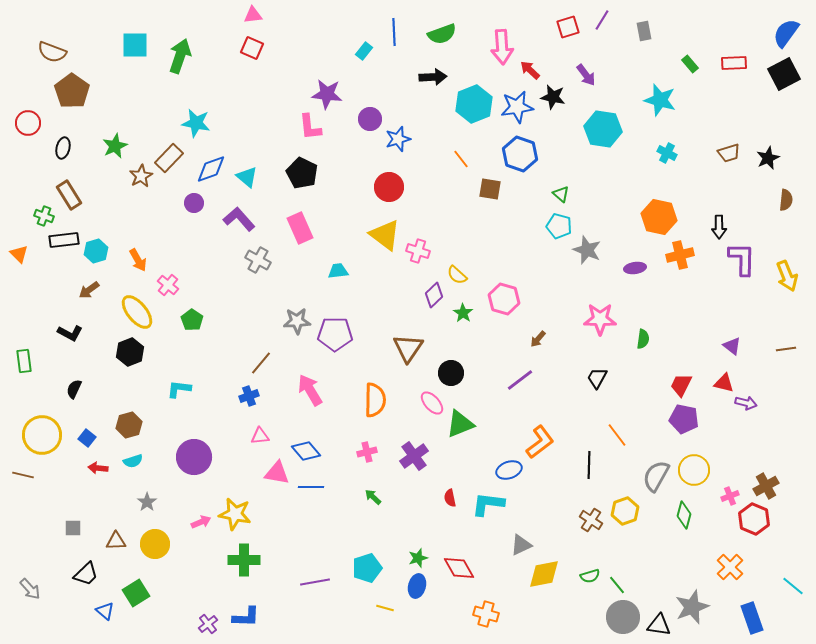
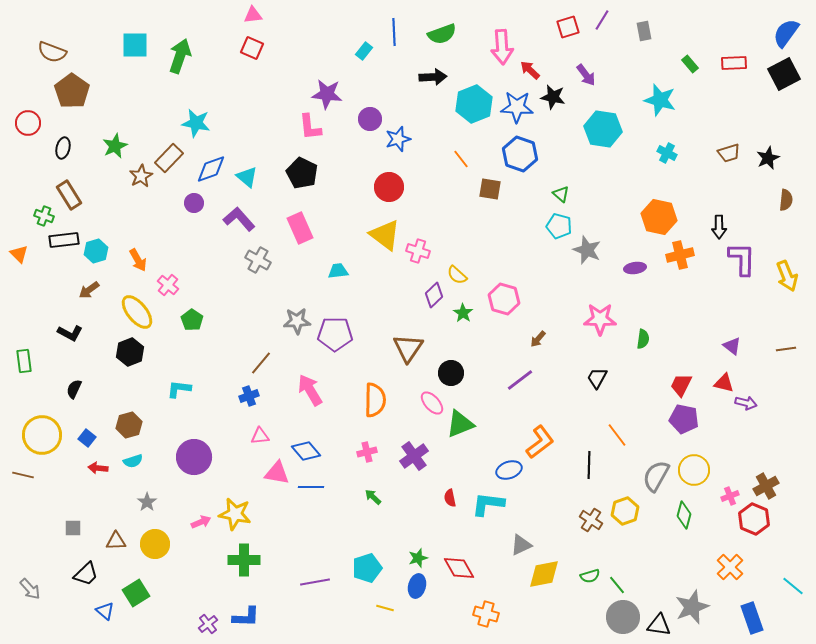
blue star at (517, 107): rotated 12 degrees clockwise
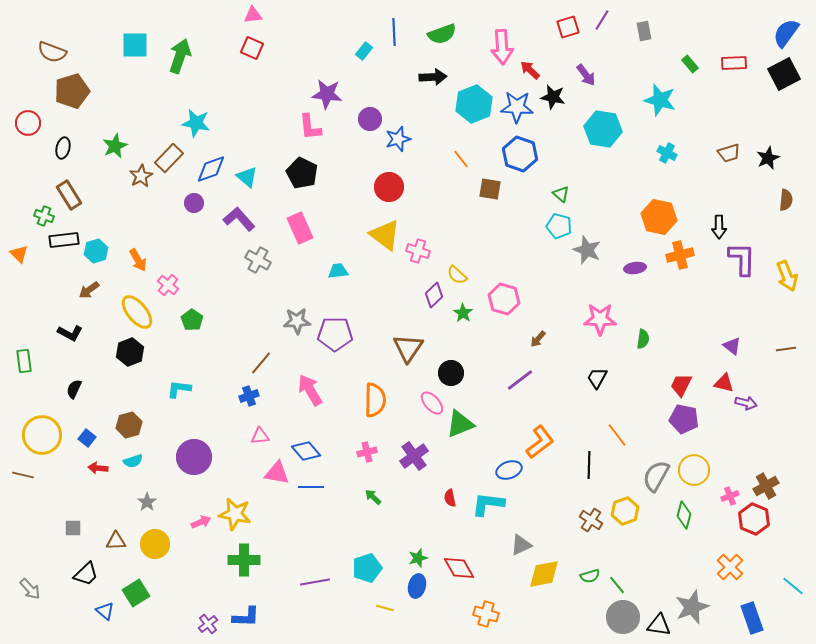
brown pentagon at (72, 91): rotated 20 degrees clockwise
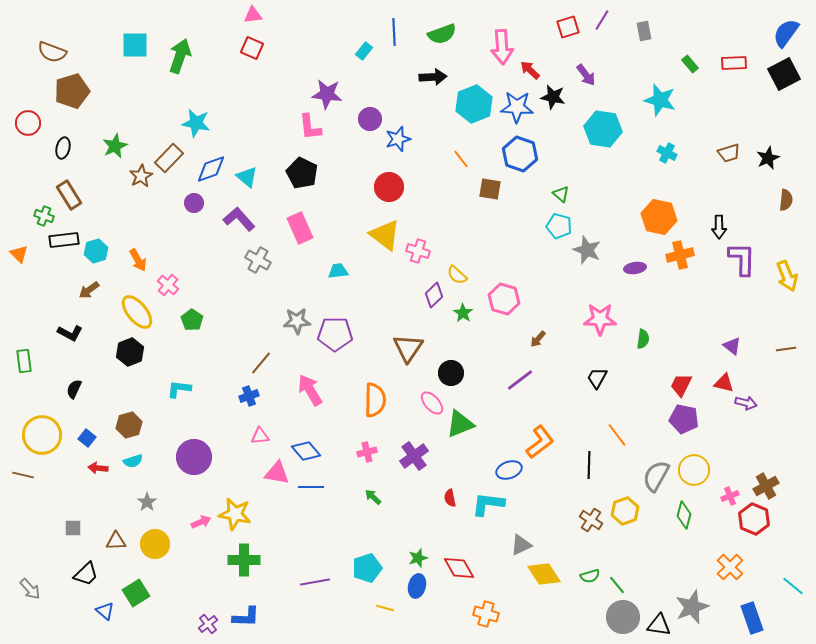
yellow diamond at (544, 574): rotated 68 degrees clockwise
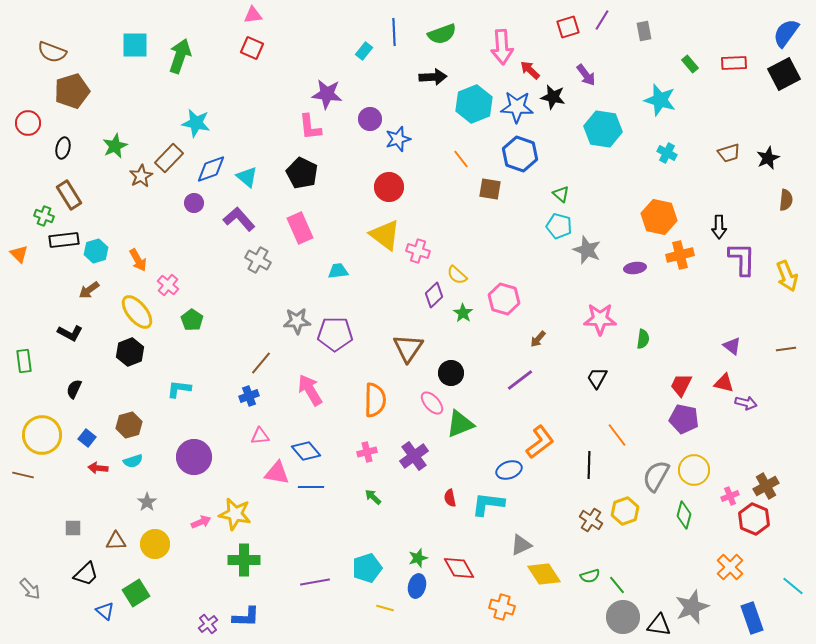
orange cross at (486, 614): moved 16 px right, 7 px up
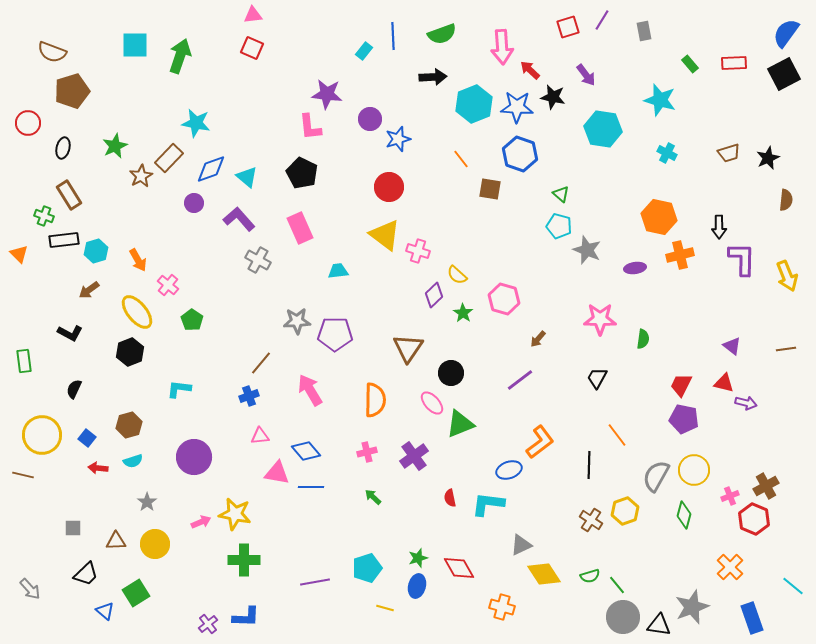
blue line at (394, 32): moved 1 px left, 4 px down
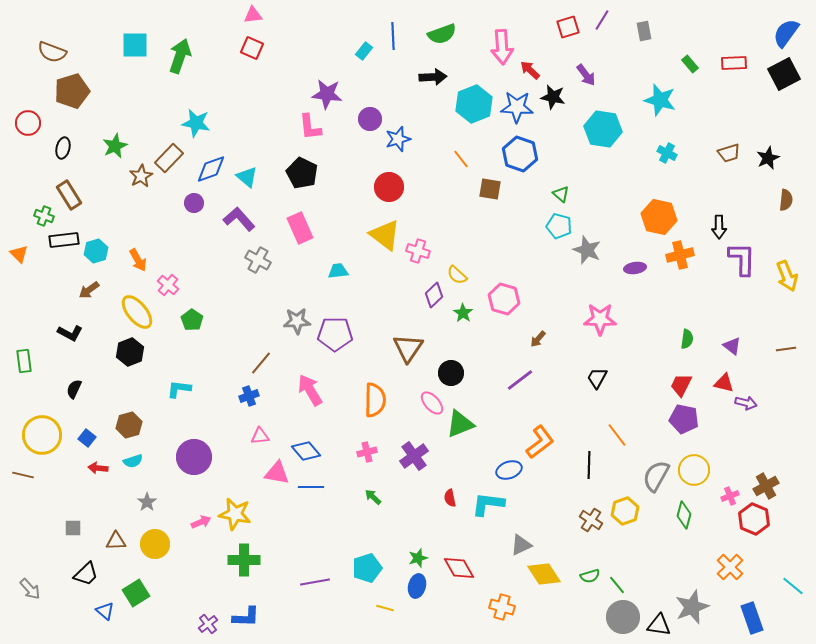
green semicircle at (643, 339): moved 44 px right
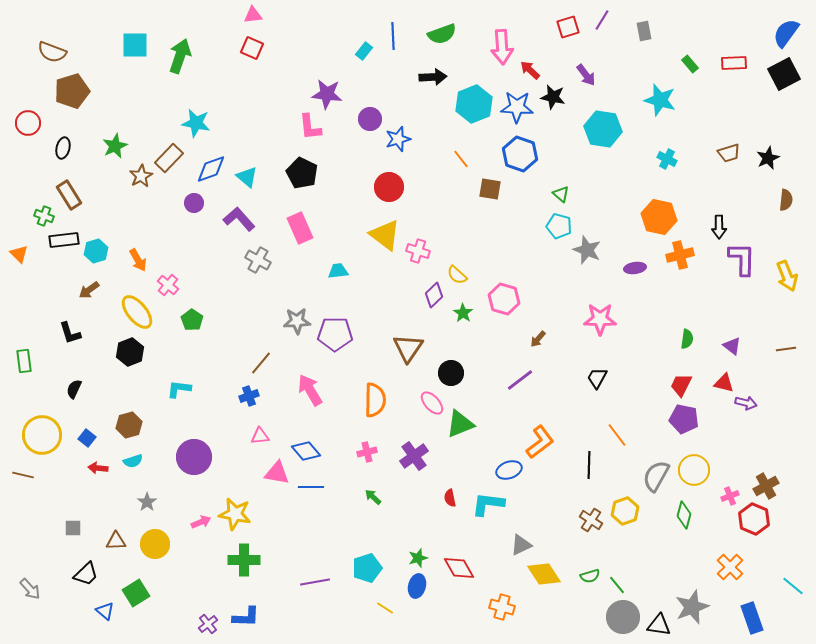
cyan cross at (667, 153): moved 6 px down
black L-shape at (70, 333): rotated 45 degrees clockwise
yellow line at (385, 608): rotated 18 degrees clockwise
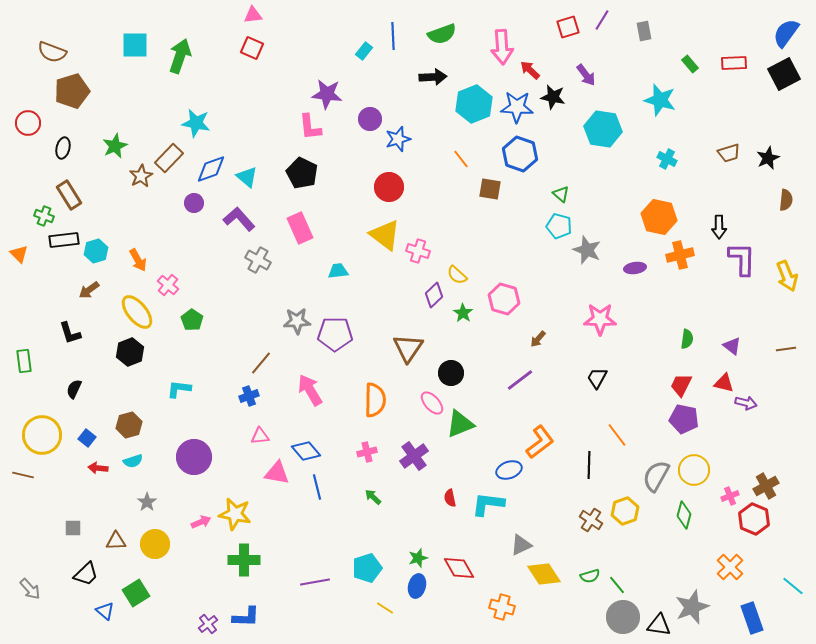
blue line at (311, 487): moved 6 px right; rotated 75 degrees clockwise
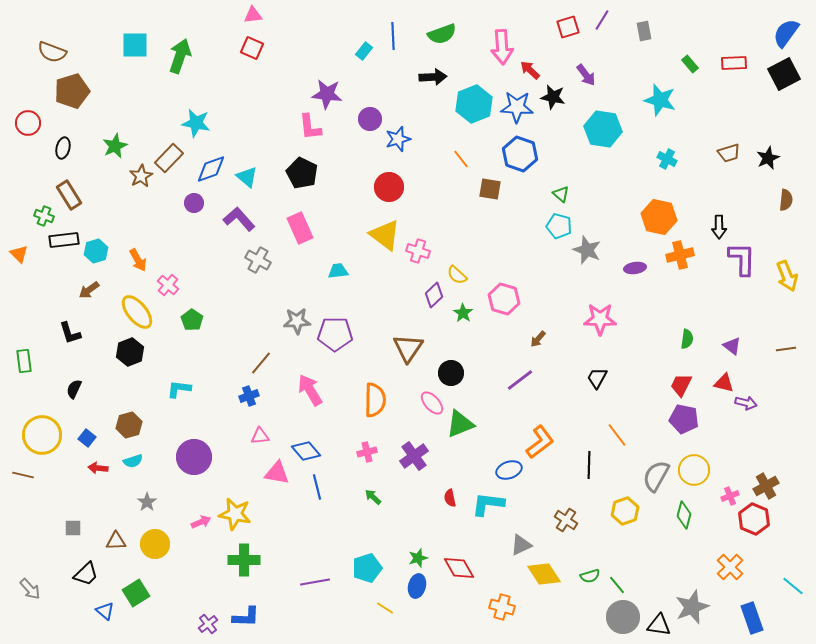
brown cross at (591, 520): moved 25 px left
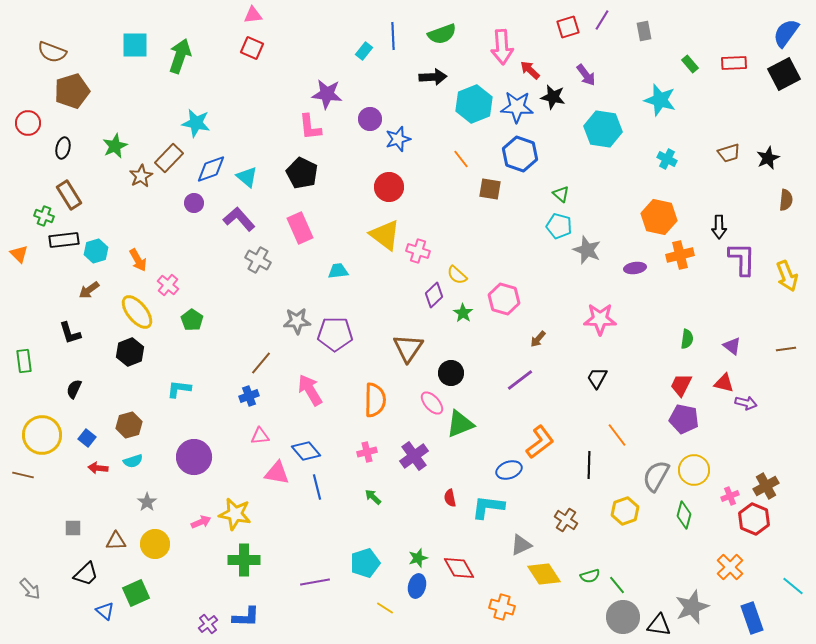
cyan L-shape at (488, 504): moved 3 px down
cyan pentagon at (367, 568): moved 2 px left, 5 px up
green square at (136, 593): rotated 8 degrees clockwise
